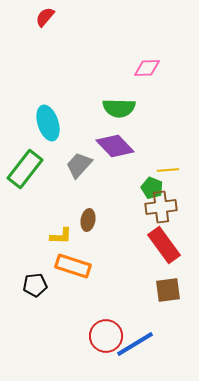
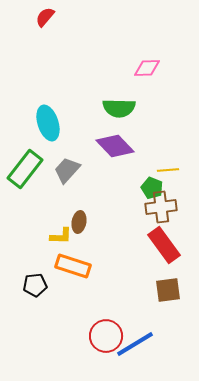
gray trapezoid: moved 12 px left, 5 px down
brown ellipse: moved 9 px left, 2 px down
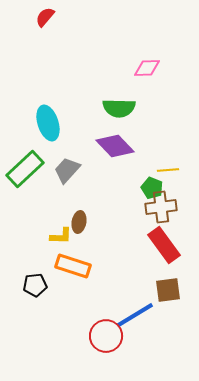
green rectangle: rotated 9 degrees clockwise
blue line: moved 29 px up
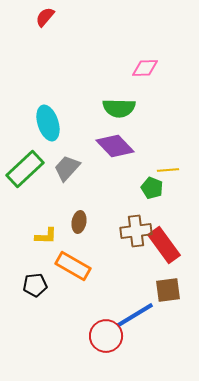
pink diamond: moved 2 px left
gray trapezoid: moved 2 px up
brown cross: moved 25 px left, 24 px down
yellow L-shape: moved 15 px left
orange rectangle: rotated 12 degrees clockwise
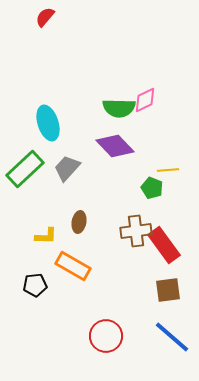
pink diamond: moved 32 px down; rotated 24 degrees counterclockwise
blue line: moved 37 px right, 22 px down; rotated 72 degrees clockwise
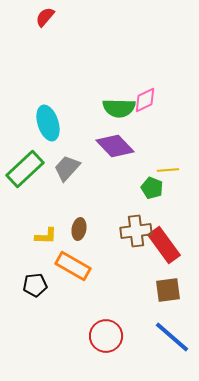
brown ellipse: moved 7 px down
